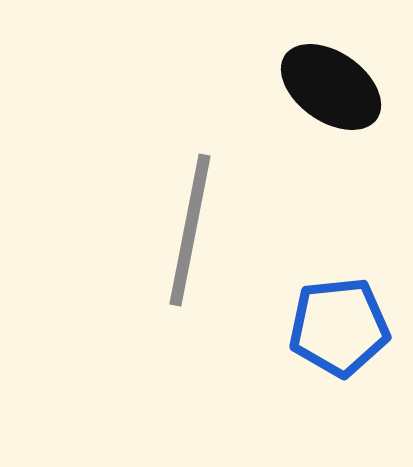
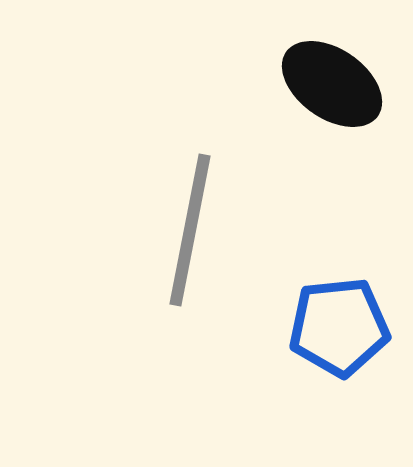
black ellipse: moved 1 px right, 3 px up
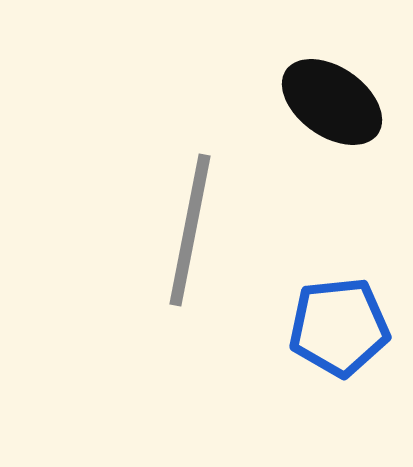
black ellipse: moved 18 px down
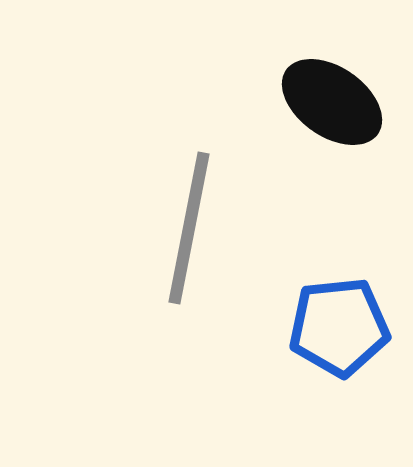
gray line: moved 1 px left, 2 px up
